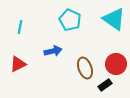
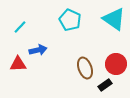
cyan line: rotated 32 degrees clockwise
blue arrow: moved 15 px left, 1 px up
red triangle: rotated 24 degrees clockwise
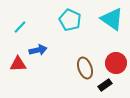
cyan triangle: moved 2 px left
red circle: moved 1 px up
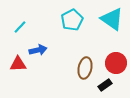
cyan pentagon: moved 2 px right; rotated 20 degrees clockwise
brown ellipse: rotated 30 degrees clockwise
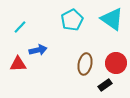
brown ellipse: moved 4 px up
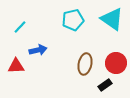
cyan pentagon: moved 1 px right; rotated 15 degrees clockwise
red triangle: moved 2 px left, 2 px down
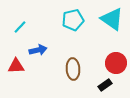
brown ellipse: moved 12 px left, 5 px down; rotated 15 degrees counterclockwise
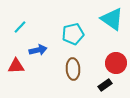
cyan pentagon: moved 14 px down
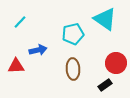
cyan triangle: moved 7 px left
cyan line: moved 5 px up
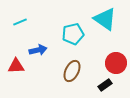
cyan line: rotated 24 degrees clockwise
brown ellipse: moved 1 px left, 2 px down; rotated 30 degrees clockwise
